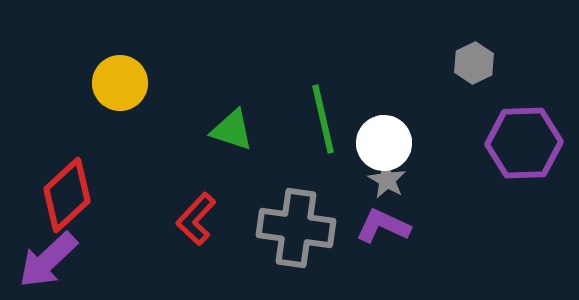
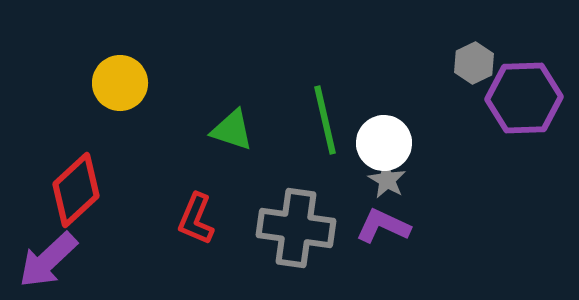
green line: moved 2 px right, 1 px down
purple hexagon: moved 45 px up
red diamond: moved 9 px right, 5 px up
red L-shape: rotated 20 degrees counterclockwise
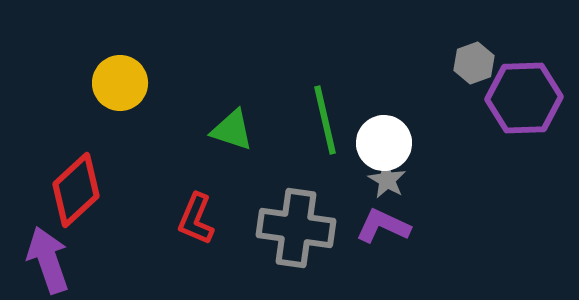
gray hexagon: rotated 6 degrees clockwise
purple arrow: rotated 114 degrees clockwise
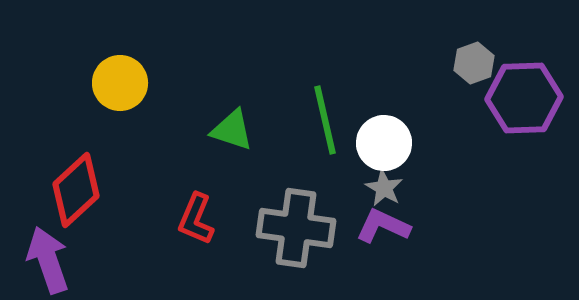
gray star: moved 3 px left, 8 px down
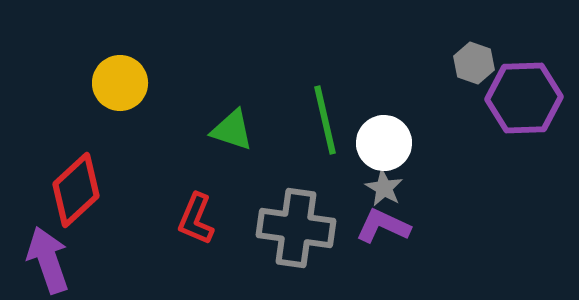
gray hexagon: rotated 21 degrees counterclockwise
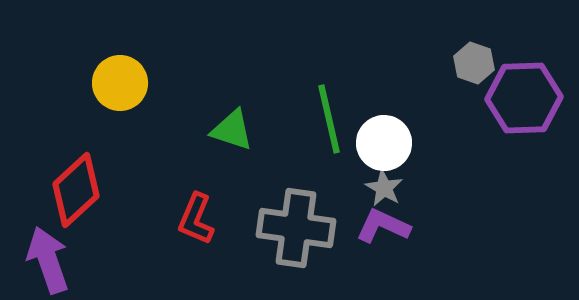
green line: moved 4 px right, 1 px up
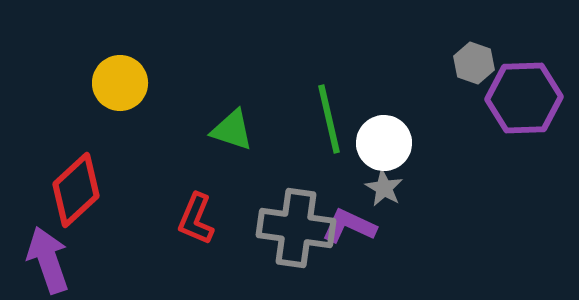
purple L-shape: moved 34 px left
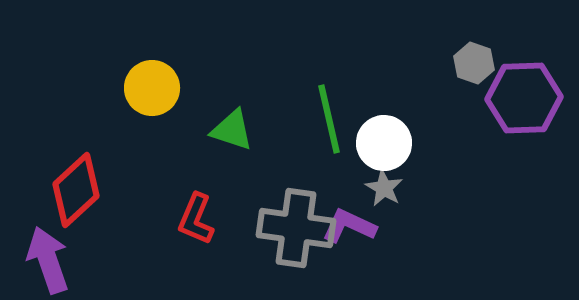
yellow circle: moved 32 px right, 5 px down
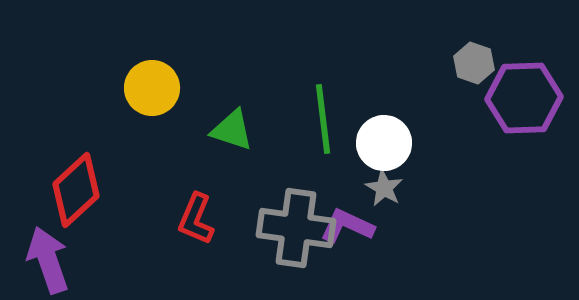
green line: moved 6 px left; rotated 6 degrees clockwise
purple L-shape: moved 2 px left
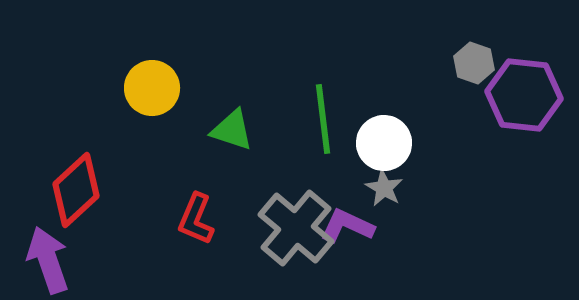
purple hexagon: moved 3 px up; rotated 8 degrees clockwise
gray cross: rotated 32 degrees clockwise
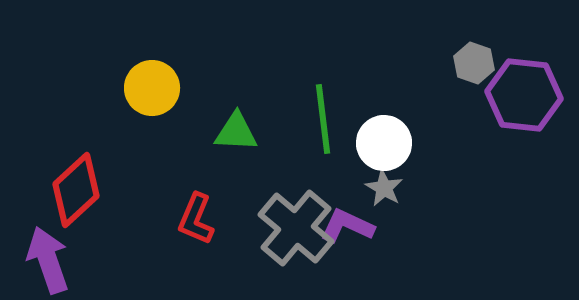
green triangle: moved 4 px right, 2 px down; rotated 15 degrees counterclockwise
